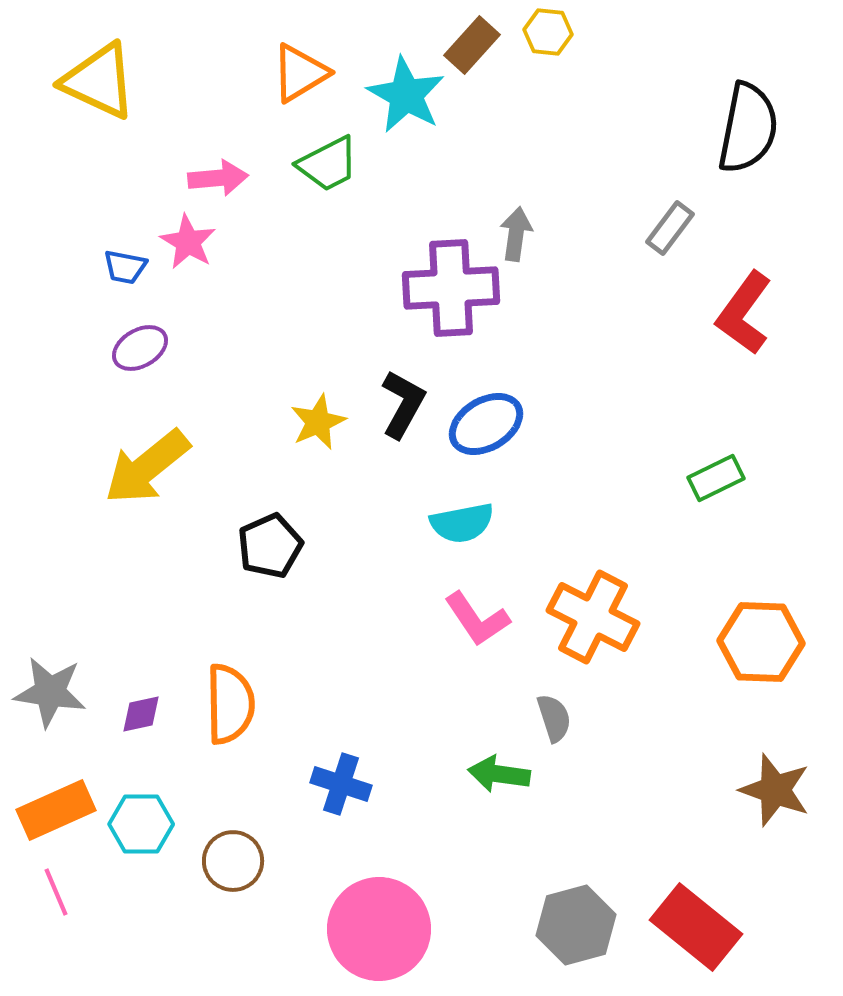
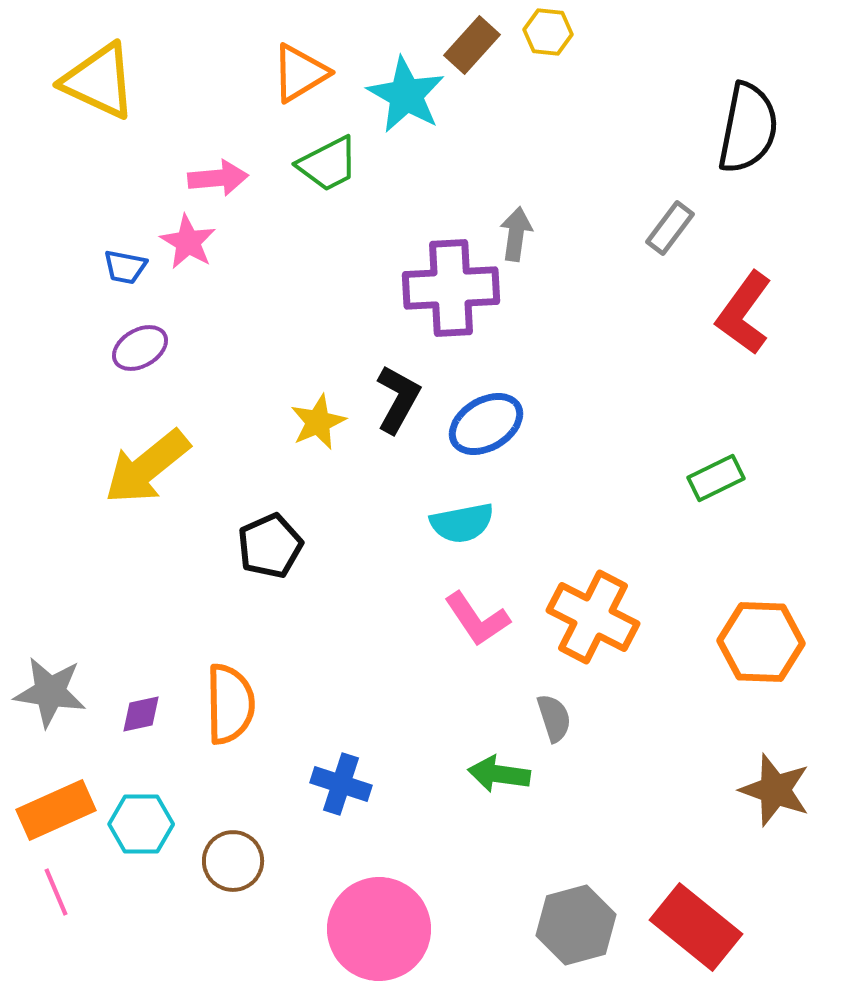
black L-shape: moved 5 px left, 5 px up
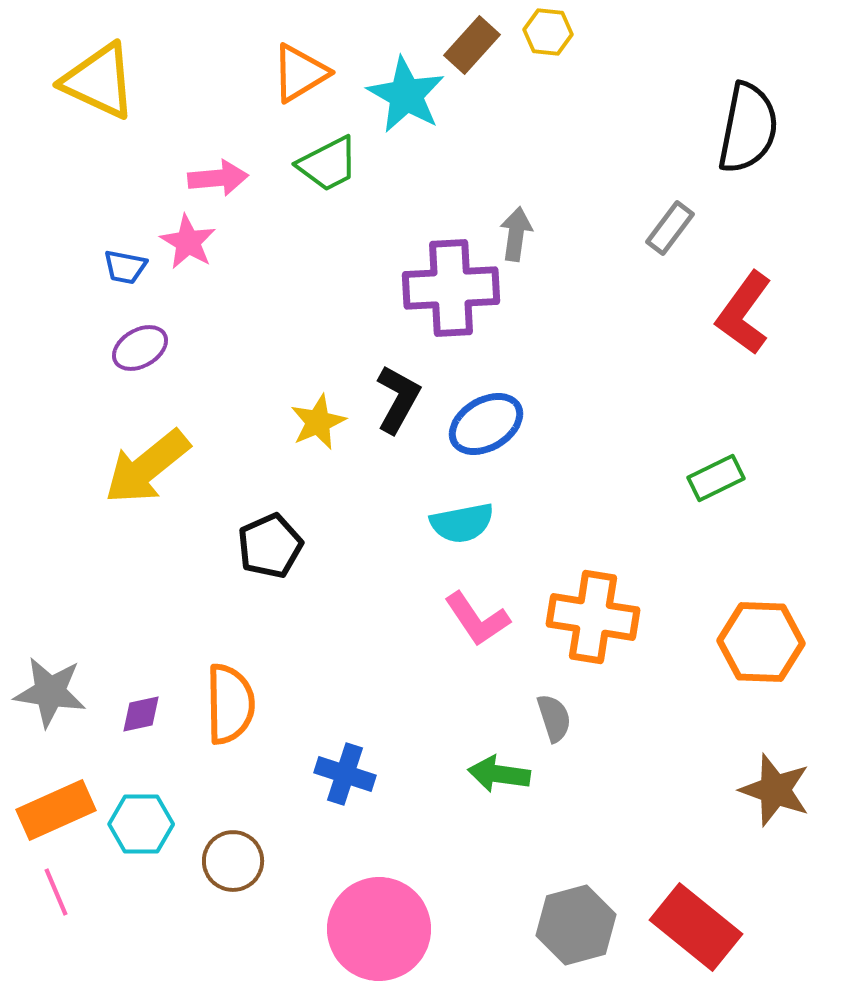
orange cross: rotated 18 degrees counterclockwise
blue cross: moved 4 px right, 10 px up
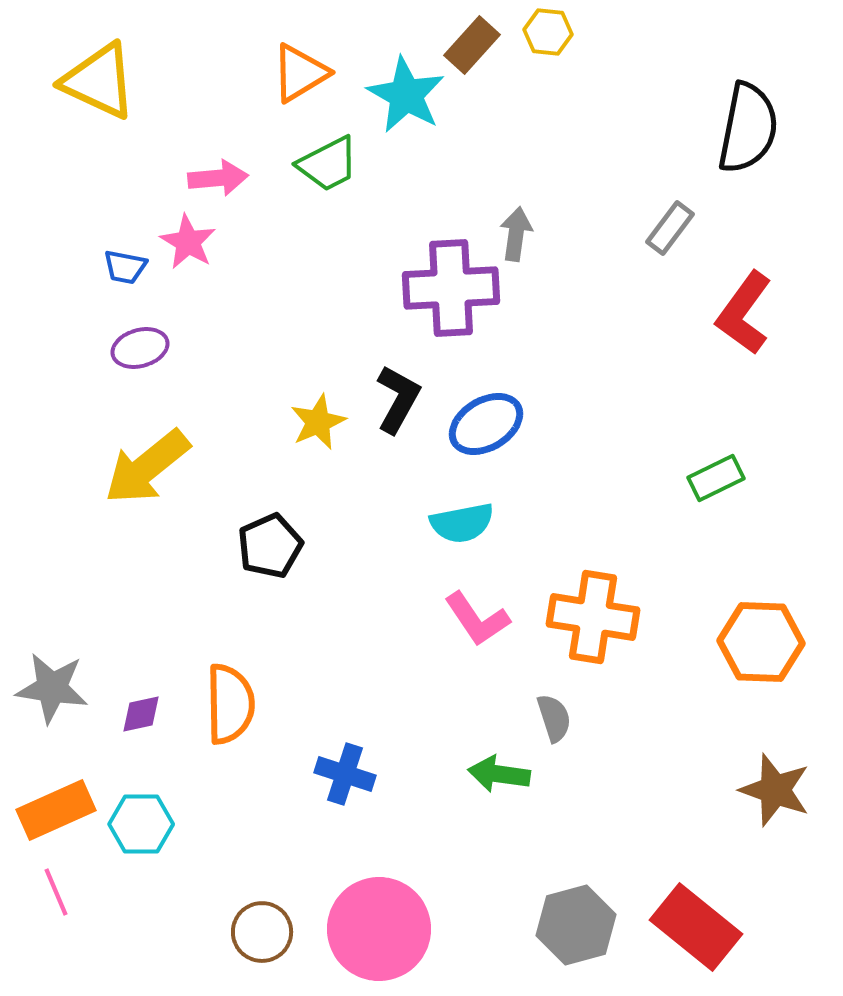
purple ellipse: rotated 14 degrees clockwise
gray star: moved 2 px right, 4 px up
brown circle: moved 29 px right, 71 px down
